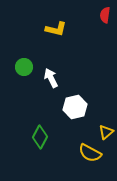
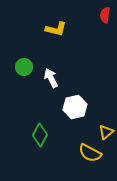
green diamond: moved 2 px up
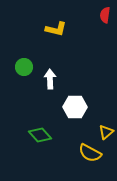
white arrow: moved 1 px left, 1 px down; rotated 24 degrees clockwise
white hexagon: rotated 15 degrees clockwise
green diamond: rotated 70 degrees counterclockwise
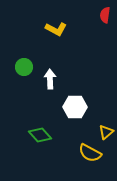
yellow L-shape: rotated 15 degrees clockwise
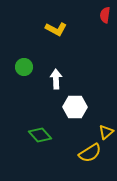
white arrow: moved 6 px right
yellow semicircle: rotated 60 degrees counterclockwise
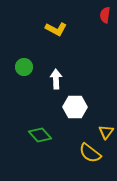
yellow triangle: rotated 14 degrees counterclockwise
yellow semicircle: rotated 70 degrees clockwise
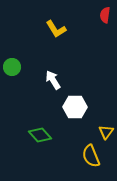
yellow L-shape: rotated 30 degrees clockwise
green circle: moved 12 px left
white arrow: moved 3 px left, 1 px down; rotated 30 degrees counterclockwise
yellow semicircle: moved 1 px right, 3 px down; rotated 30 degrees clockwise
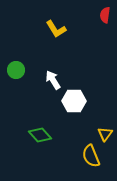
green circle: moved 4 px right, 3 px down
white hexagon: moved 1 px left, 6 px up
yellow triangle: moved 1 px left, 2 px down
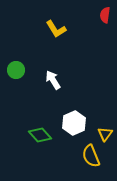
white hexagon: moved 22 px down; rotated 25 degrees counterclockwise
